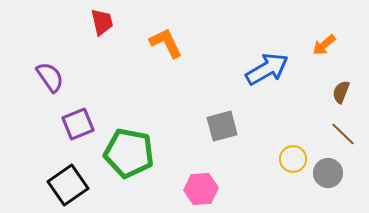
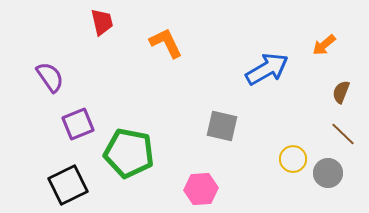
gray square: rotated 28 degrees clockwise
black square: rotated 9 degrees clockwise
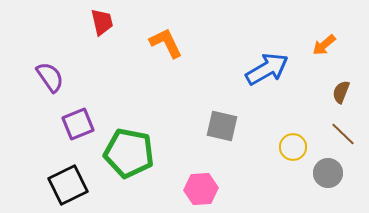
yellow circle: moved 12 px up
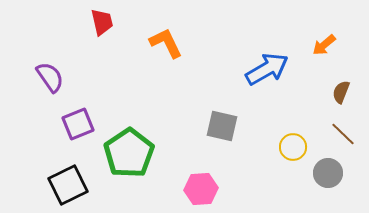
green pentagon: rotated 27 degrees clockwise
